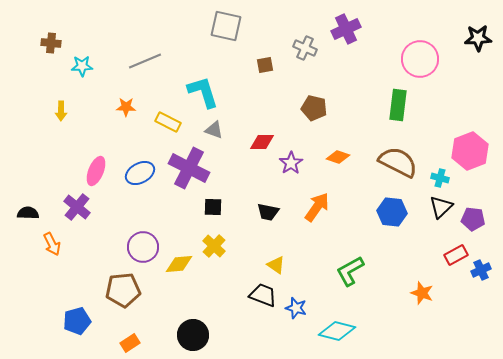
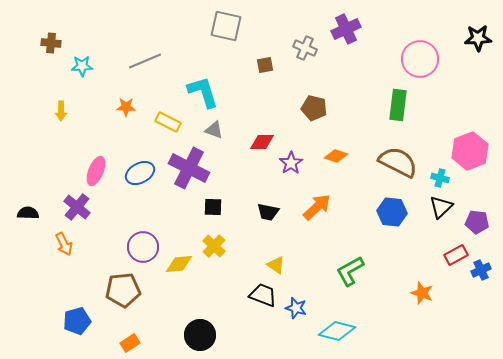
orange diamond at (338, 157): moved 2 px left, 1 px up
orange arrow at (317, 207): rotated 12 degrees clockwise
purple pentagon at (473, 219): moved 4 px right, 3 px down
orange arrow at (52, 244): moved 12 px right
black circle at (193, 335): moved 7 px right
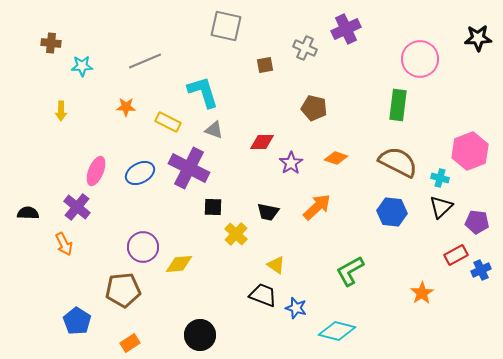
orange diamond at (336, 156): moved 2 px down
yellow cross at (214, 246): moved 22 px right, 12 px up
orange star at (422, 293): rotated 20 degrees clockwise
blue pentagon at (77, 321): rotated 24 degrees counterclockwise
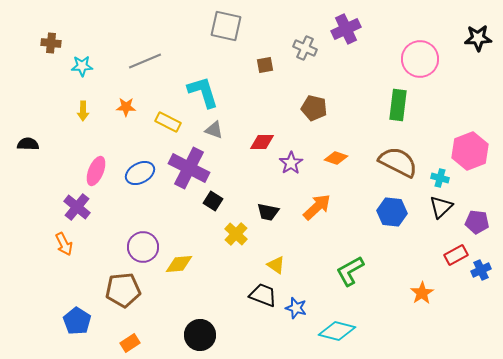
yellow arrow at (61, 111): moved 22 px right
black square at (213, 207): moved 6 px up; rotated 30 degrees clockwise
black semicircle at (28, 213): moved 69 px up
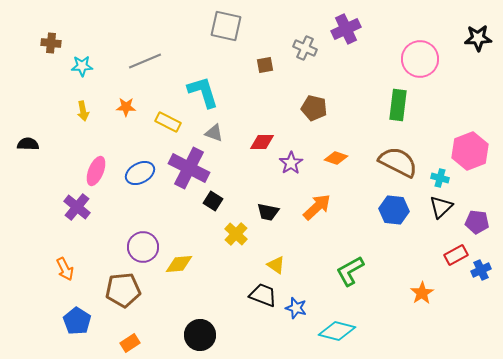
yellow arrow at (83, 111): rotated 12 degrees counterclockwise
gray triangle at (214, 130): moved 3 px down
blue hexagon at (392, 212): moved 2 px right, 2 px up
orange arrow at (64, 244): moved 1 px right, 25 px down
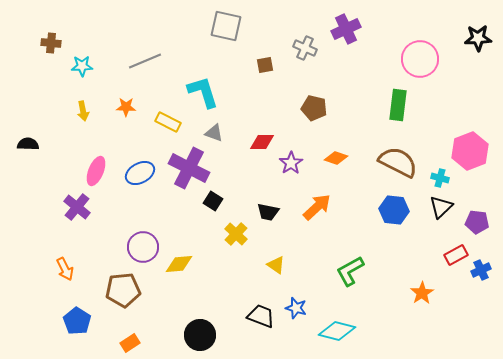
black trapezoid at (263, 295): moved 2 px left, 21 px down
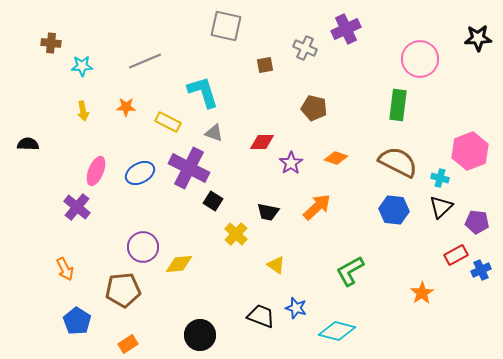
orange rectangle at (130, 343): moved 2 px left, 1 px down
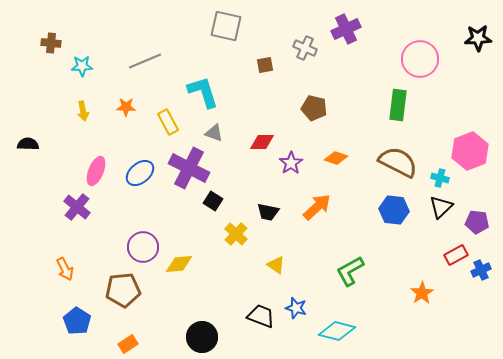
yellow rectangle at (168, 122): rotated 35 degrees clockwise
blue ellipse at (140, 173): rotated 12 degrees counterclockwise
black circle at (200, 335): moved 2 px right, 2 px down
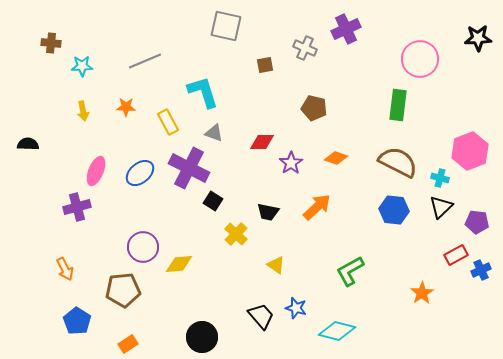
purple cross at (77, 207): rotated 36 degrees clockwise
black trapezoid at (261, 316): rotated 28 degrees clockwise
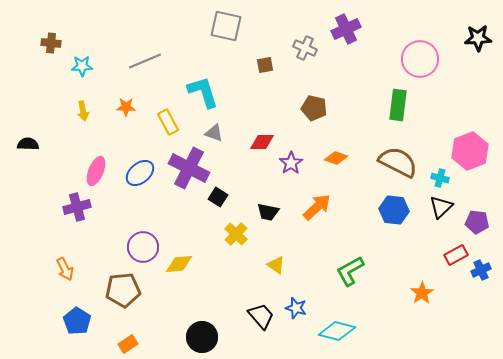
black square at (213, 201): moved 5 px right, 4 px up
